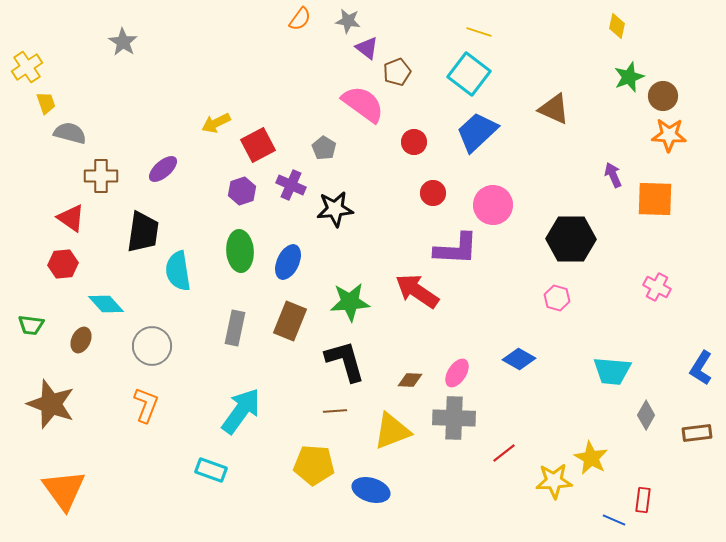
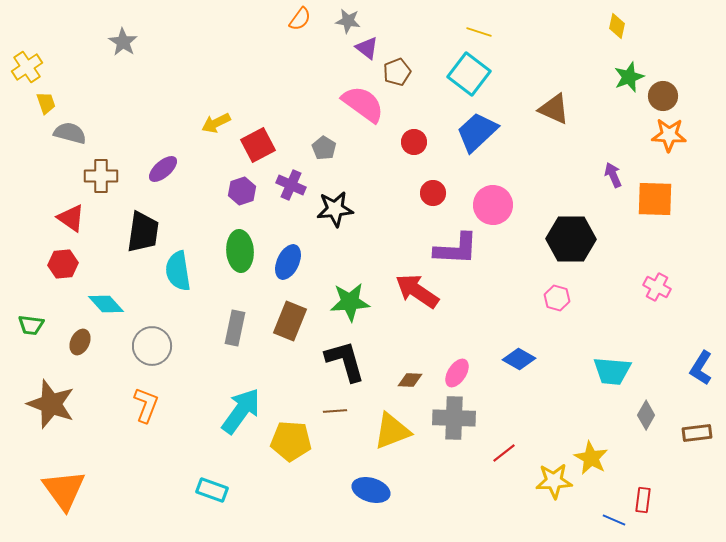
brown ellipse at (81, 340): moved 1 px left, 2 px down
yellow pentagon at (314, 465): moved 23 px left, 24 px up
cyan rectangle at (211, 470): moved 1 px right, 20 px down
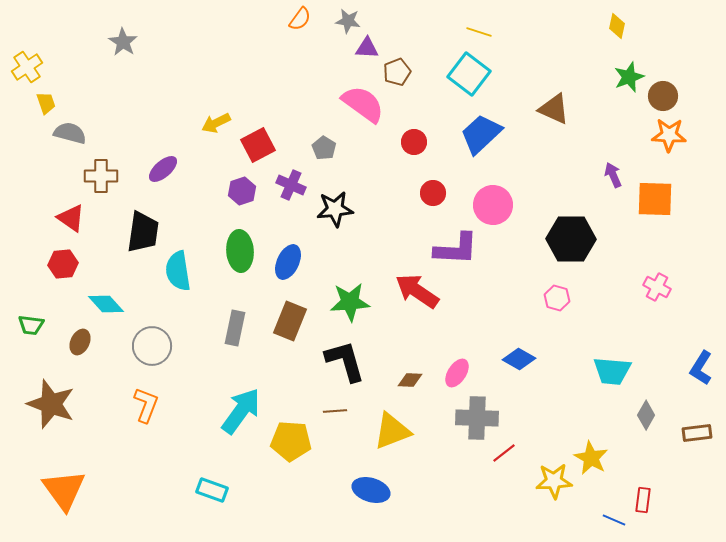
purple triangle at (367, 48): rotated 35 degrees counterclockwise
blue trapezoid at (477, 132): moved 4 px right, 2 px down
gray cross at (454, 418): moved 23 px right
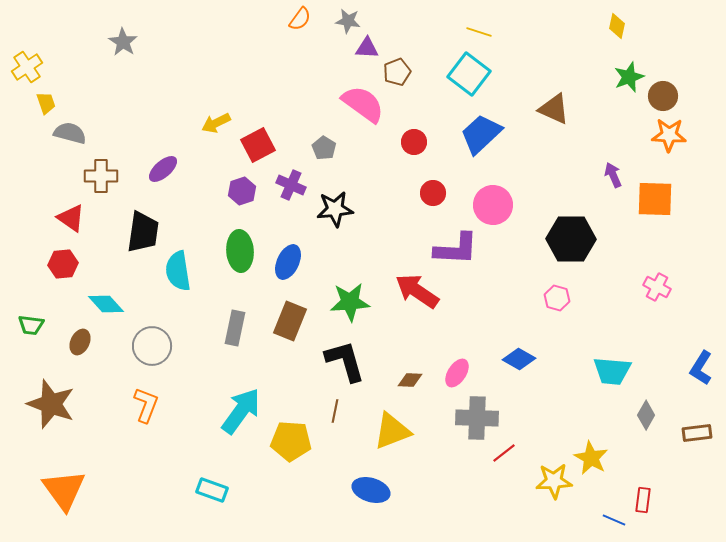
brown line at (335, 411): rotated 75 degrees counterclockwise
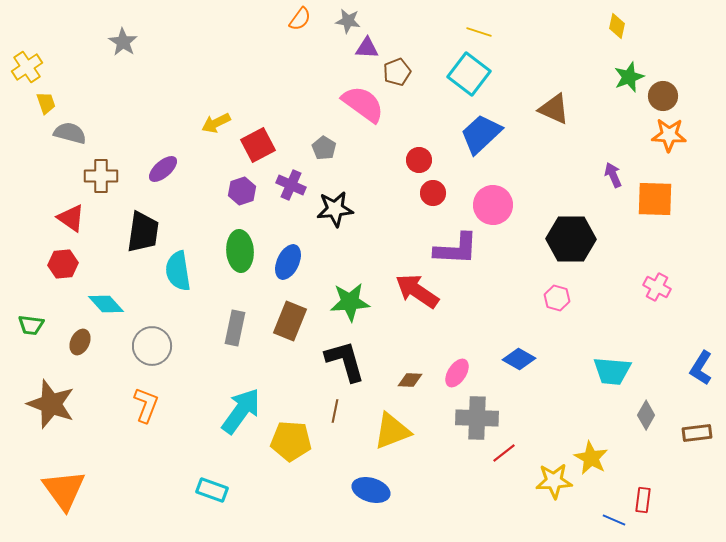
red circle at (414, 142): moved 5 px right, 18 px down
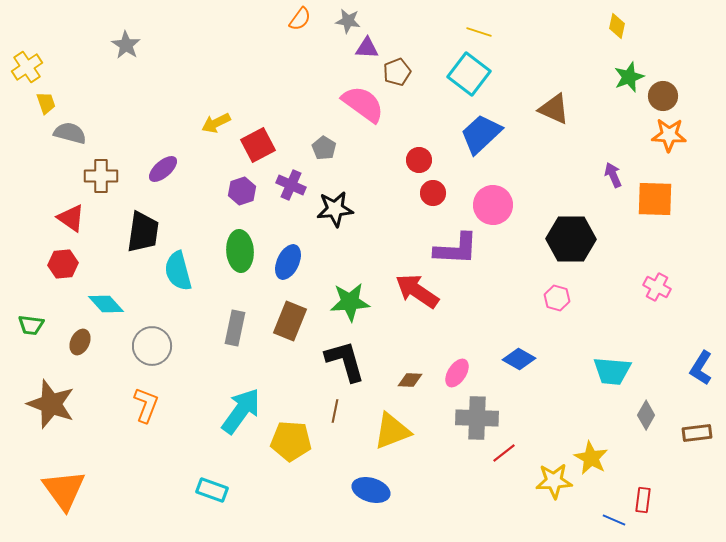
gray star at (123, 42): moved 3 px right, 3 px down
cyan semicircle at (178, 271): rotated 6 degrees counterclockwise
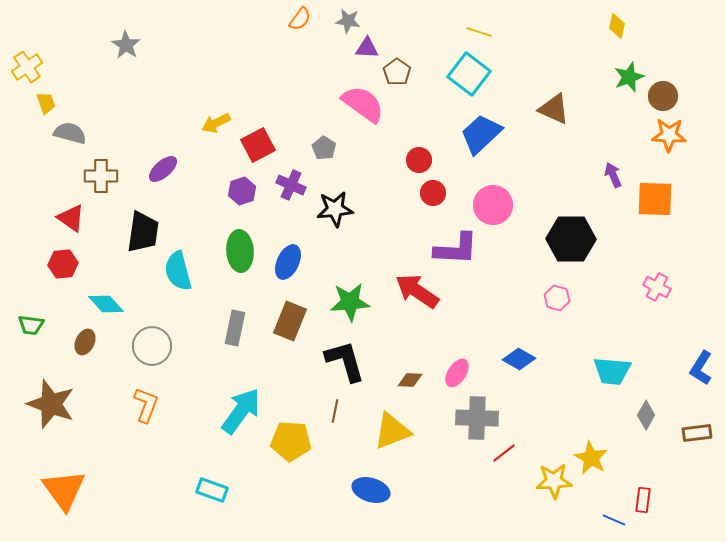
brown pentagon at (397, 72): rotated 16 degrees counterclockwise
brown ellipse at (80, 342): moved 5 px right
